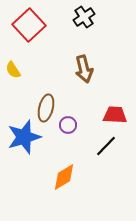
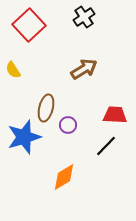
brown arrow: rotated 108 degrees counterclockwise
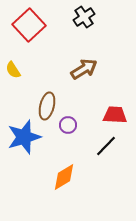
brown ellipse: moved 1 px right, 2 px up
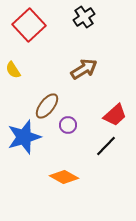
brown ellipse: rotated 24 degrees clockwise
red trapezoid: rotated 135 degrees clockwise
orange diamond: rotated 60 degrees clockwise
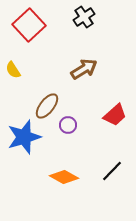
black line: moved 6 px right, 25 px down
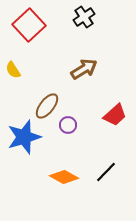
black line: moved 6 px left, 1 px down
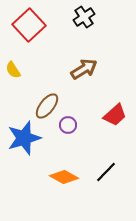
blue star: moved 1 px down
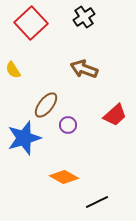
red square: moved 2 px right, 2 px up
brown arrow: rotated 128 degrees counterclockwise
brown ellipse: moved 1 px left, 1 px up
black line: moved 9 px left, 30 px down; rotated 20 degrees clockwise
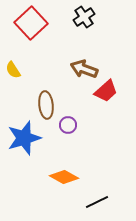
brown ellipse: rotated 44 degrees counterclockwise
red trapezoid: moved 9 px left, 24 px up
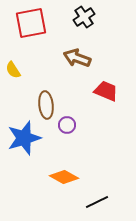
red square: rotated 32 degrees clockwise
brown arrow: moved 7 px left, 11 px up
red trapezoid: rotated 115 degrees counterclockwise
purple circle: moved 1 px left
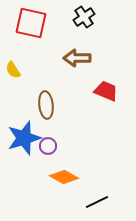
red square: rotated 24 degrees clockwise
brown arrow: rotated 20 degrees counterclockwise
purple circle: moved 19 px left, 21 px down
